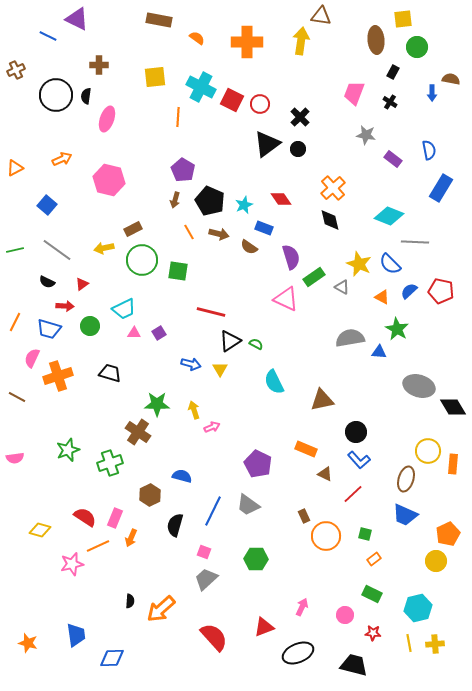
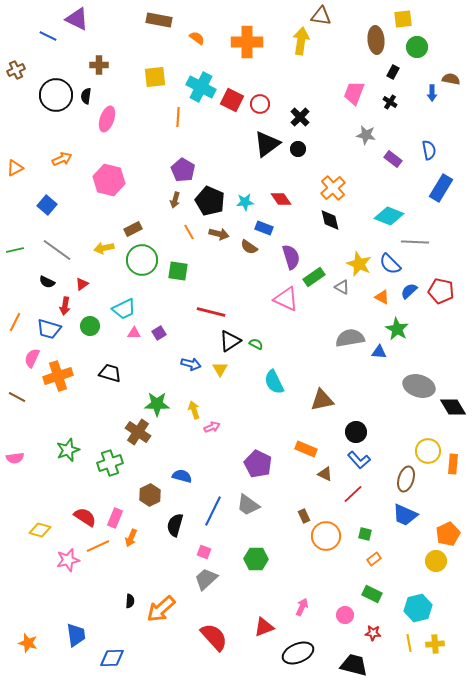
cyan star at (244, 205): moved 1 px right, 3 px up; rotated 18 degrees clockwise
red arrow at (65, 306): rotated 96 degrees clockwise
pink star at (72, 564): moved 4 px left, 4 px up
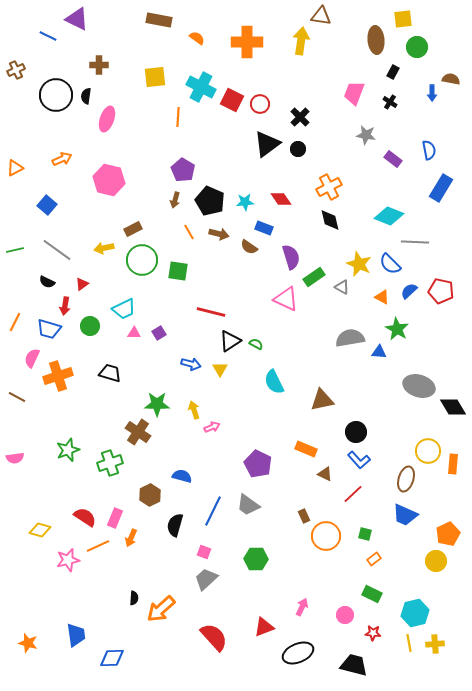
orange cross at (333, 188): moved 4 px left, 1 px up; rotated 15 degrees clockwise
black semicircle at (130, 601): moved 4 px right, 3 px up
cyan hexagon at (418, 608): moved 3 px left, 5 px down
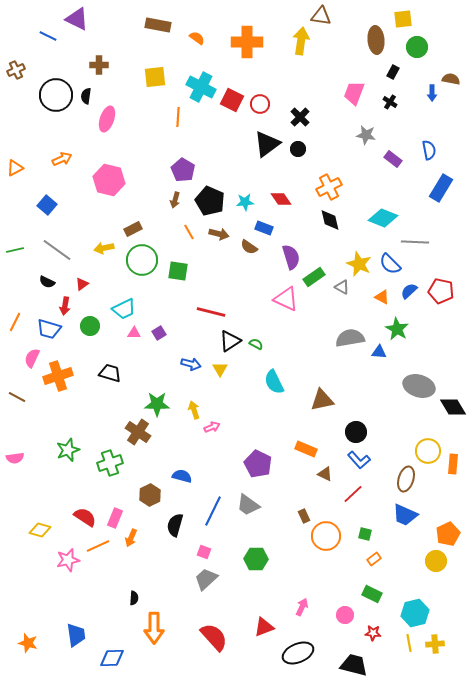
brown rectangle at (159, 20): moved 1 px left, 5 px down
cyan diamond at (389, 216): moved 6 px left, 2 px down
orange arrow at (161, 609): moved 7 px left, 19 px down; rotated 48 degrees counterclockwise
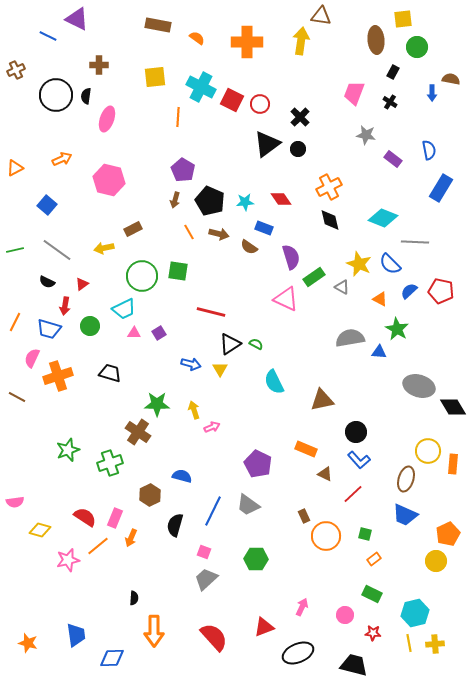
green circle at (142, 260): moved 16 px down
orange triangle at (382, 297): moved 2 px left, 2 px down
black triangle at (230, 341): moved 3 px down
pink semicircle at (15, 458): moved 44 px down
orange line at (98, 546): rotated 15 degrees counterclockwise
orange arrow at (154, 628): moved 3 px down
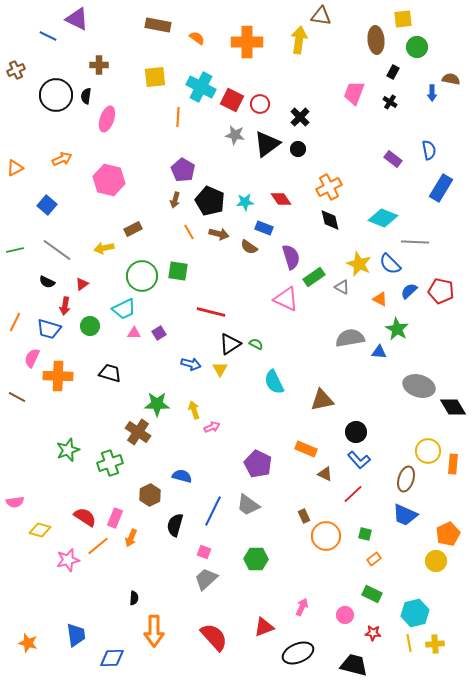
yellow arrow at (301, 41): moved 2 px left, 1 px up
gray star at (366, 135): moved 131 px left
orange cross at (58, 376): rotated 20 degrees clockwise
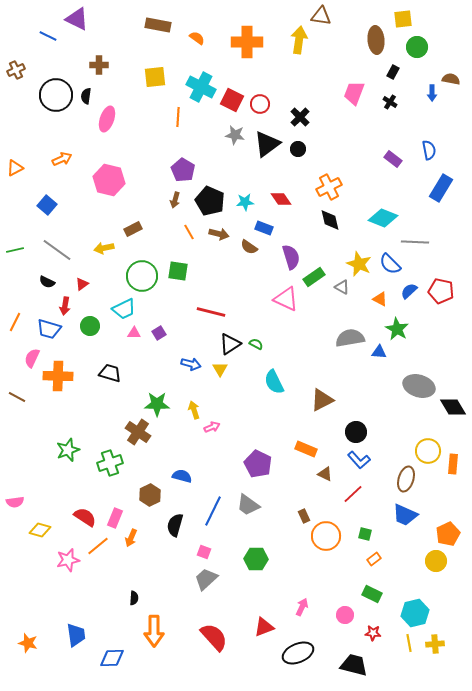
brown triangle at (322, 400): rotated 15 degrees counterclockwise
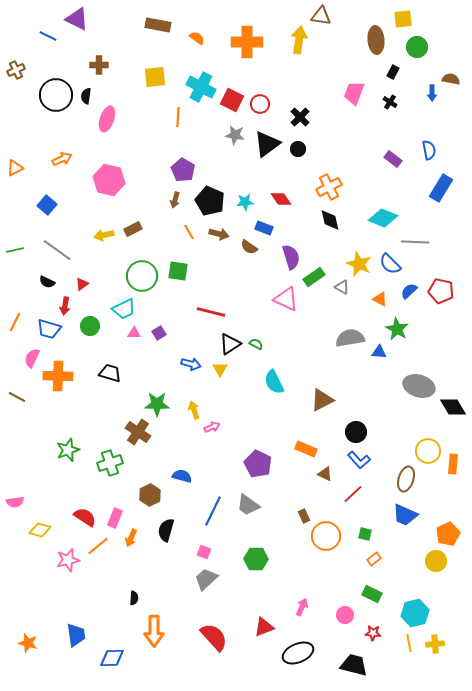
yellow arrow at (104, 248): moved 13 px up
black semicircle at (175, 525): moved 9 px left, 5 px down
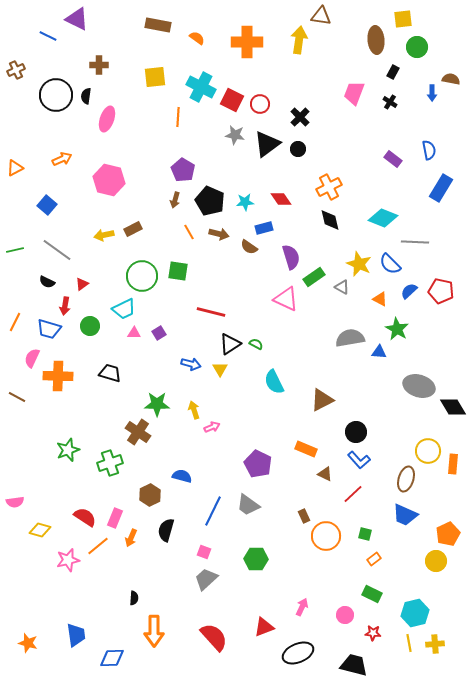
blue rectangle at (264, 228): rotated 36 degrees counterclockwise
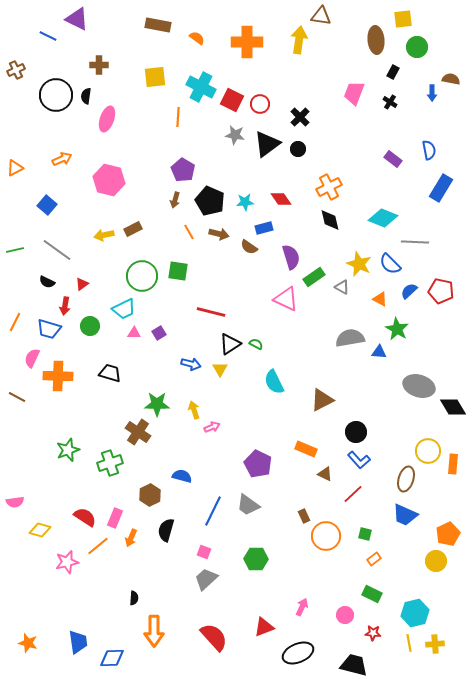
pink star at (68, 560): moved 1 px left, 2 px down
blue trapezoid at (76, 635): moved 2 px right, 7 px down
